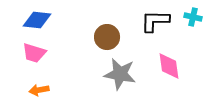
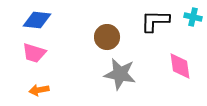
pink diamond: moved 11 px right
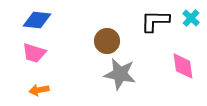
cyan cross: moved 2 px left, 1 px down; rotated 30 degrees clockwise
brown circle: moved 4 px down
pink diamond: moved 3 px right
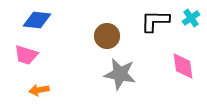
cyan cross: rotated 12 degrees clockwise
brown circle: moved 5 px up
pink trapezoid: moved 8 px left, 2 px down
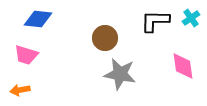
blue diamond: moved 1 px right, 1 px up
brown circle: moved 2 px left, 2 px down
orange arrow: moved 19 px left
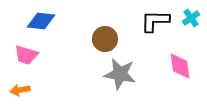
blue diamond: moved 3 px right, 2 px down
brown circle: moved 1 px down
pink diamond: moved 3 px left
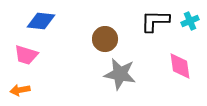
cyan cross: moved 1 px left, 3 px down; rotated 12 degrees clockwise
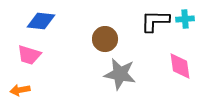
cyan cross: moved 5 px left, 2 px up; rotated 18 degrees clockwise
pink trapezoid: moved 3 px right
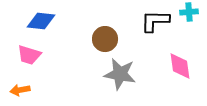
cyan cross: moved 4 px right, 7 px up
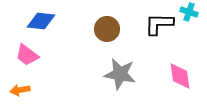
cyan cross: rotated 24 degrees clockwise
black L-shape: moved 4 px right, 3 px down
brown circle: moved 2 px right, 10 px up
pink trapezoid: moved 2 px left; rotated 20 degrees clockwise
pink diamond: moved 10 px down
